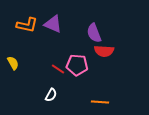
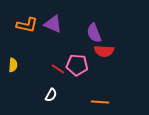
yellow semicircle: moved 2 px down; rotated 32 degrees clockwise
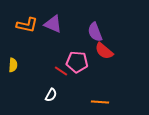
purple semicircle: moved 1 px right, 1 px up
red semicircle: rotated 36 degrees clockwise
pink pentagon: moved 3 px up
red line: moved 3 px right, 2 px down
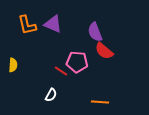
orange L-shape: rotated 65 degrees clockwise
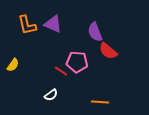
red semicircle: moved 4 px right
yellow semicircle: rotated 32 degrees clockwise
white semicircle: rotated 24 degrees clockwise
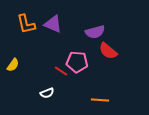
orange L-shape: moved 1 px left, 1 px up
purple semicircle: rotated 84 degrees counterclockwise
white semicircle: moved 4 px left, 2 px up; rotated 16 degrees clockwise
orange line: moved 2 px up
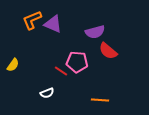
orange L-shape: moved 6 px right, 4 px up; rotated 80 degrees clockwise
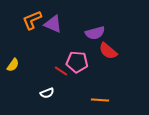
purple semicircle: moved 1 px down
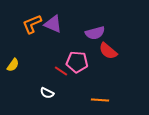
orange L-shape: moved 4 px down
white semicircle: rotated 48 degrees clockwise
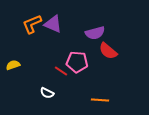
yellow semicircle: rotated 144 degrees counterclockwise
